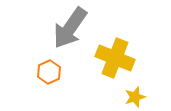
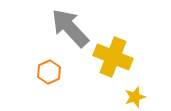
gray arrow: rotated 102 degrees clockwise
yellow cross: moved 2 px left, 1 px up
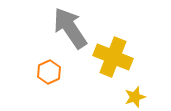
gray arrow: rotated 9 degrees clockwise
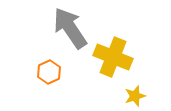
yellow star: moved 1 px up
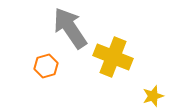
orange hexagon: moved 3 px left, 6 px up; rotated 10 degrees clockwise
yellow star: moved 18 px right
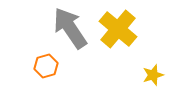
yellow cross: moved 5 px right, 28 px up; rotated 18 degrees clockwise
yellow star: moved 21 px up
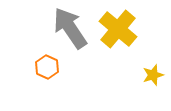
orange hexagon: moved 1 px right, 1 px down; rotated 20 degrees counterclockwise
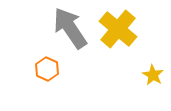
orange hexagon: moved 2 px down
yellow star: rotated 25 degrees counterclockwise
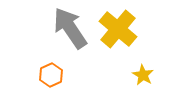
orange hexagon: moved 4 px right, 6 px down; rotated 10 degrees clockwise
yellow star: moved 10 px left
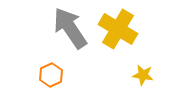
yellow cross: rotated 9 degrees counterclockwise
yellow star: rotated 20 degrees counterclockwise
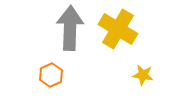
gray arrow: rotated 36 degrees clockwise
